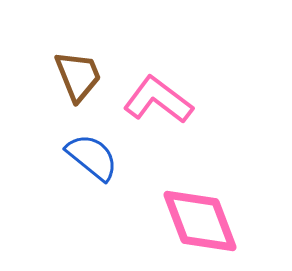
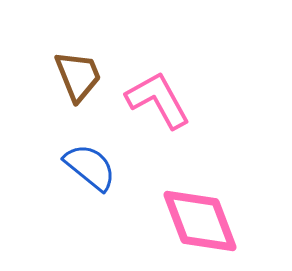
pink L-shape: rotated 24 degrees clockwise
blue semicircle: moved 2 px left, 10 px down
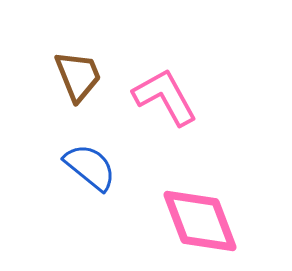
pink L-shape: moved 7 px right, 3 px up
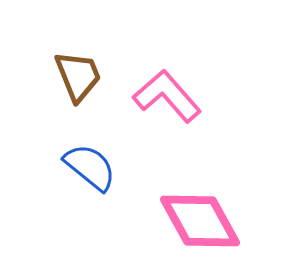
pink L-shape: moved 2 px right, 1 px up; rotated 12 degrees counterclockwise
pink diamond: rotated 8 degrees counterclockwise
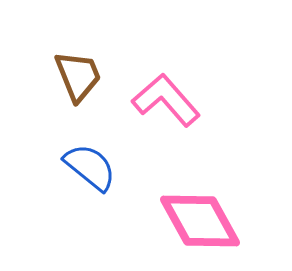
pink L-shape: moved 1 px left, 4 px down
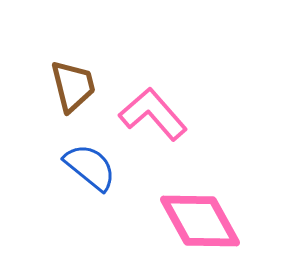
brown trapezoid: moved 5 px left, 10 px down; rotated 8 degrees clockwise
pink L-shape: moved 13 px left, 14 px down
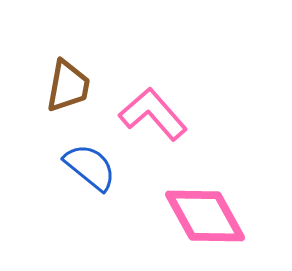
brown trapezoid: moved 5 px left; rotated 24 degrees clockwise
pink diamond: moved 5 px right, 5 px up
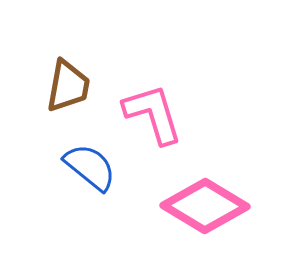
pink L-shape: rotated 24 degrees clockwise
pink diamond: moved 10 px up; rotated 30 degrees counterclockwise
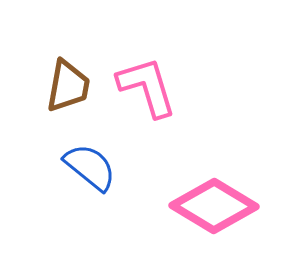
pink L-shape: moved 6 px left, 27 px up
pink diamond: moved 9 px right
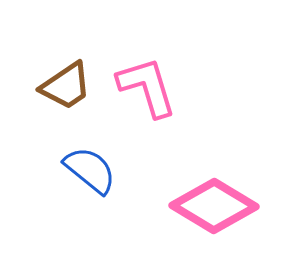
brown trapezoid: moved 2 px left; rotated 46 degrees clockwise
blue semicircle: moved 3 px down
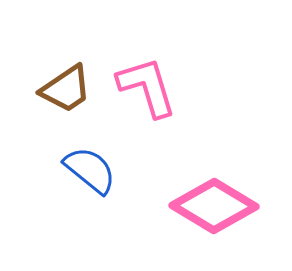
brown trapezoid: moved 3 px down
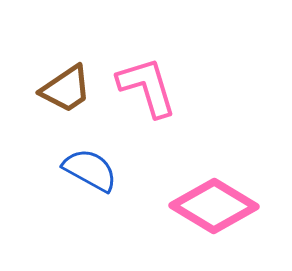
blue semicircle: rotated 10 degrees counterclockwise
